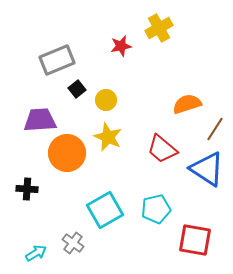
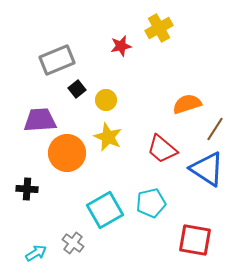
cyan pentagon: moved 5 px left, 6 px up
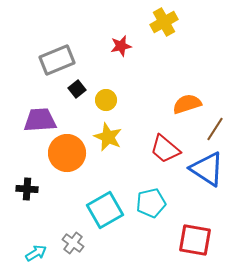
yellow cross: moved 5 px right, 6 px up
red trapezoid: moved 3 px right
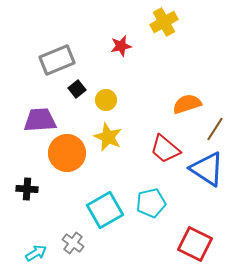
red square: moved 4 px down; rotated 16 degrees clockwise
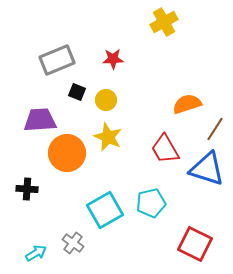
red star: moved 8 px left, 13 px down; rotated 10 degrees clockwise
black square: moved 3 px down; rotated 30 degrees counterclockwise
red trapezoid: rotated 20 degrees clockwise
blue triangle: rotated 15 degrees counterclockwise
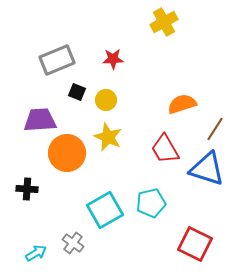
orange semicircle: moved 5 px left
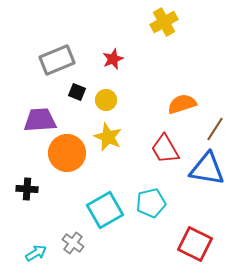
red star: rotated 20 degrees counterclockwise
blue triangle: rotated 9 degrees counterclockwise
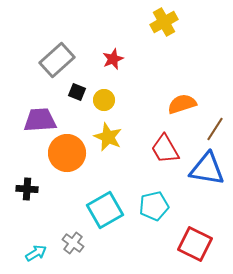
gray rectangle: rotated 20 degrees counterclockwise
yellow circle: moved 2 px left
cyan pentagon: moved 3 px right, 3 px down
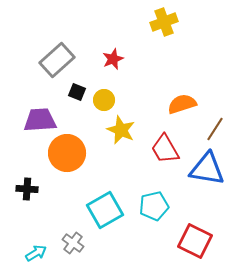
yellow cross: rotated 8 degrees clockwise
yellow star: moved 13 px right, 7 px up
red square: moved 3 px up
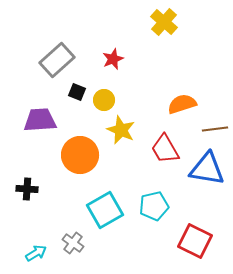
yellow cross: rotated 28 degrees counterclockwise
brown line: rotated 50 degrees clockwise
orange circle: moved 13 px right, 2 px down
